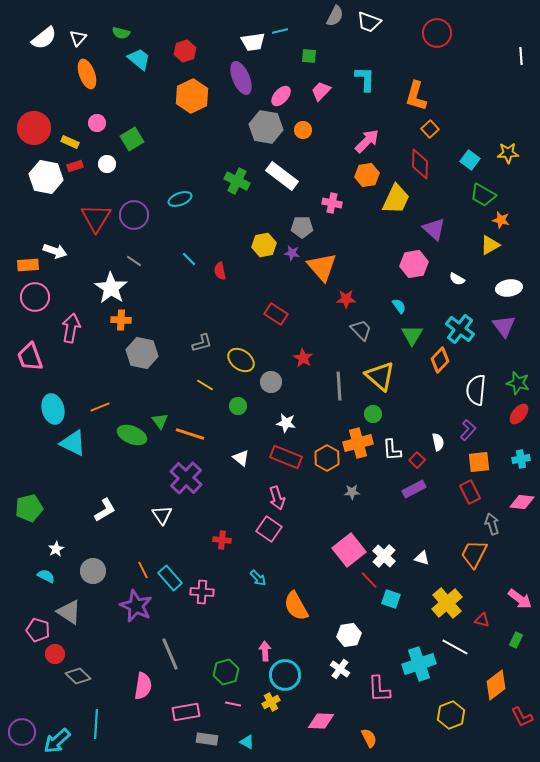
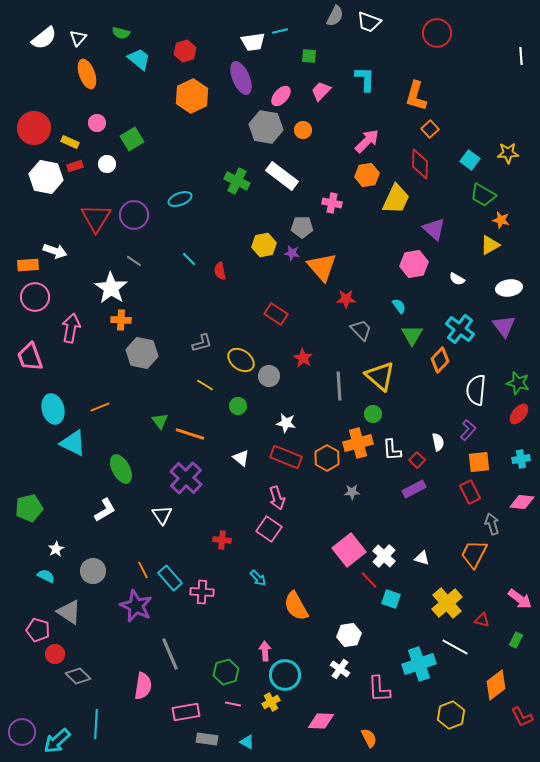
gray circle at (271, 382): moved 2 px left, 6 px up
green ellipse at (132, 435): moved 11 px left, 34 px down; rotated 40 degrees clockwise
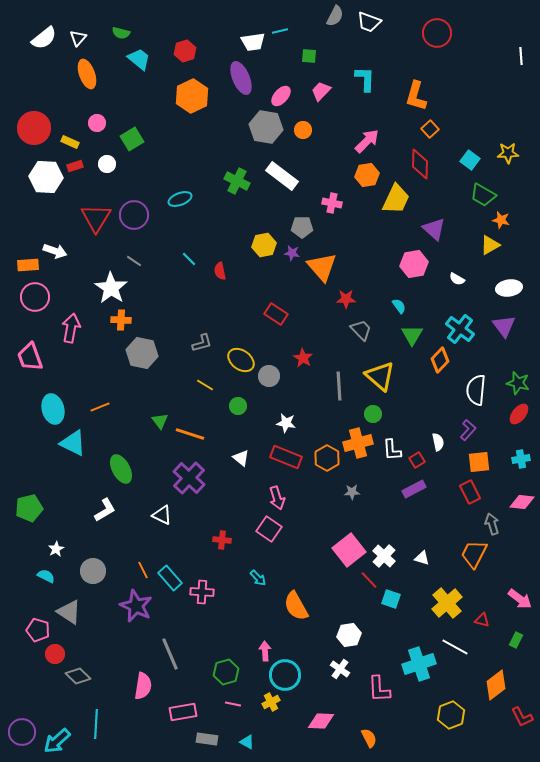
white hexagon at (46, 177): rotated 8 degrees counterclockwise
red square at (417, 460): rotated 14 degrees clockwise
purple cross at (186, 478): moved 3 px right
white triangle at (162, 515): rotated 30 degrees counterclockwise
pink rectangle at (186, 712): moved 3 px left
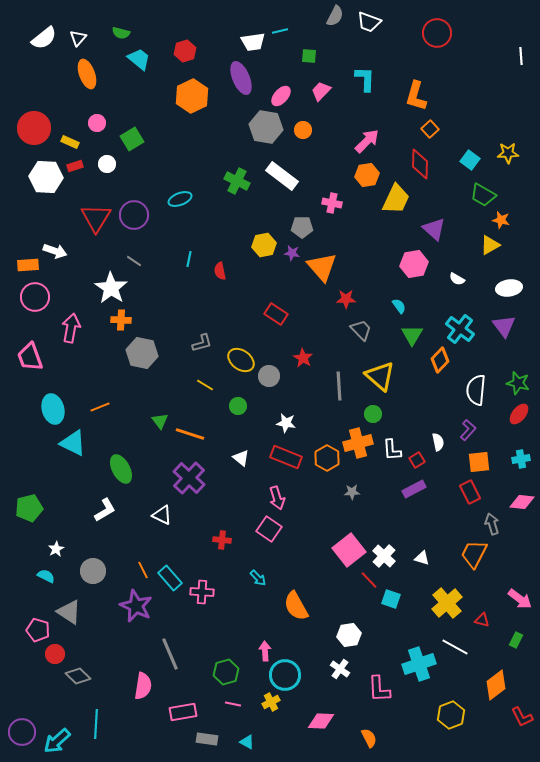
cyan line at (189, 259): rotated 56 degrees clockwise
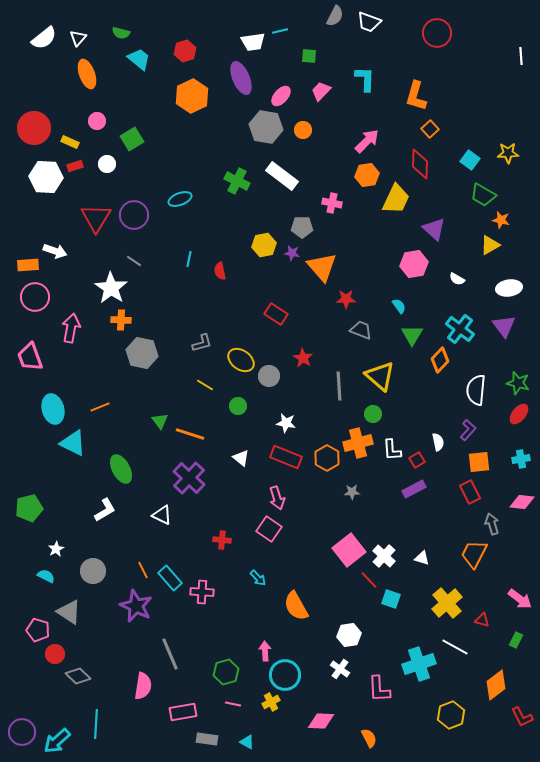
pink circle at (97, 123): moved 2 px up
gray trapezoid at (361, 330): rotated 25 degrees counterclockwise
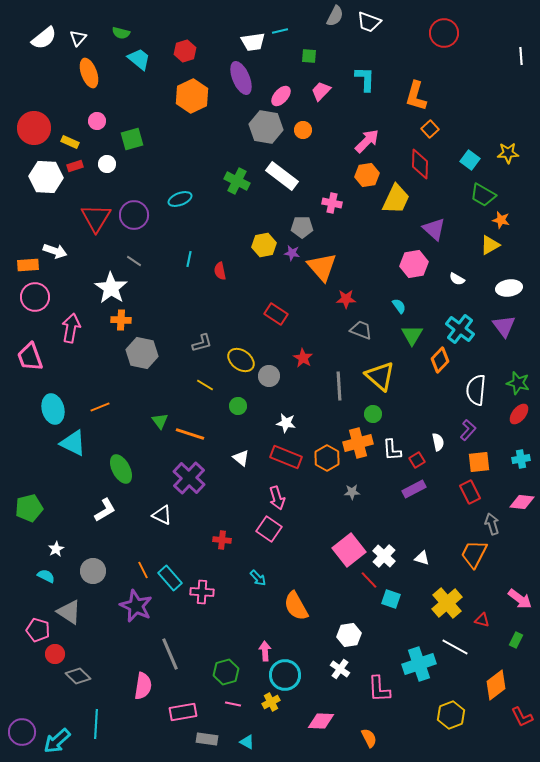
red circle at (437, 33): moved 7 px right
orange ellipse at (87, 74): moved 2 px right, 1 px up
green square at (132, 139): rotated 15 degrees clockwise
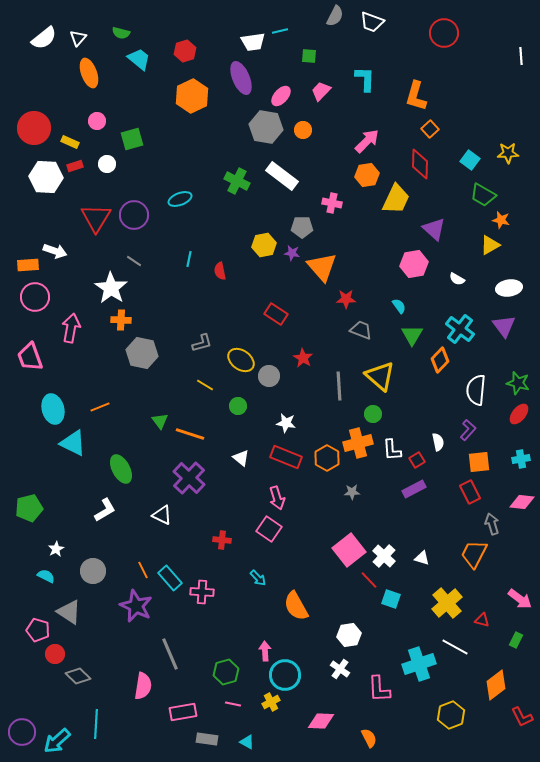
white trapezoid at (369, 22): moved 3 px right
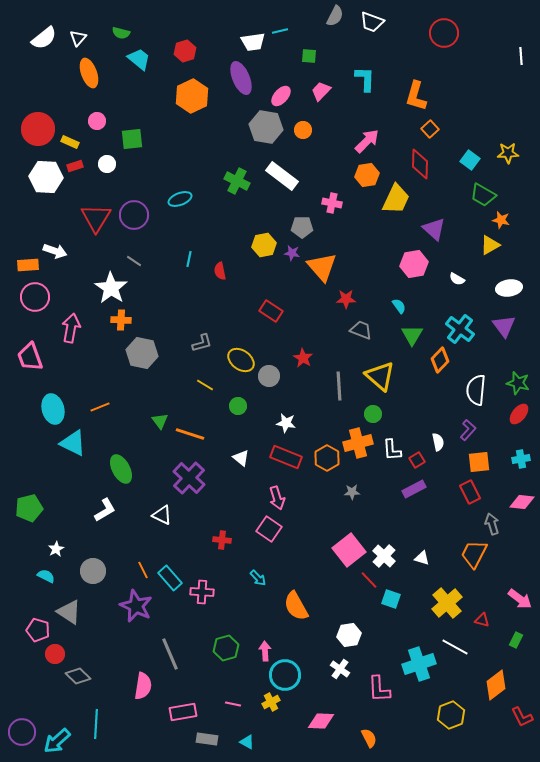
red circle at (34, 128): moved 4 px right, 1 px down
green square at (132, 139): rotated 10 degrees clockwise
red rectangle at (276, 314): moved 5 px left, 3 px up
green hexagon at (226, 672): moved 24 px up
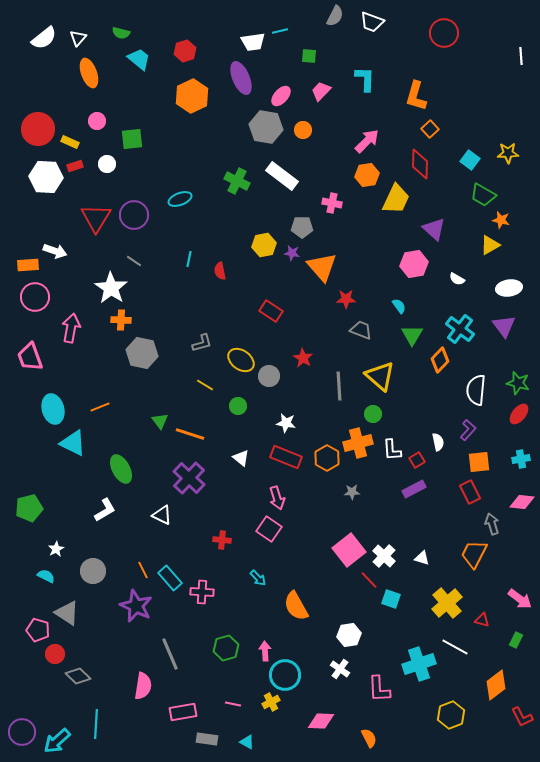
gray triangle at (69, 612): moved 2 px left, 1 px down
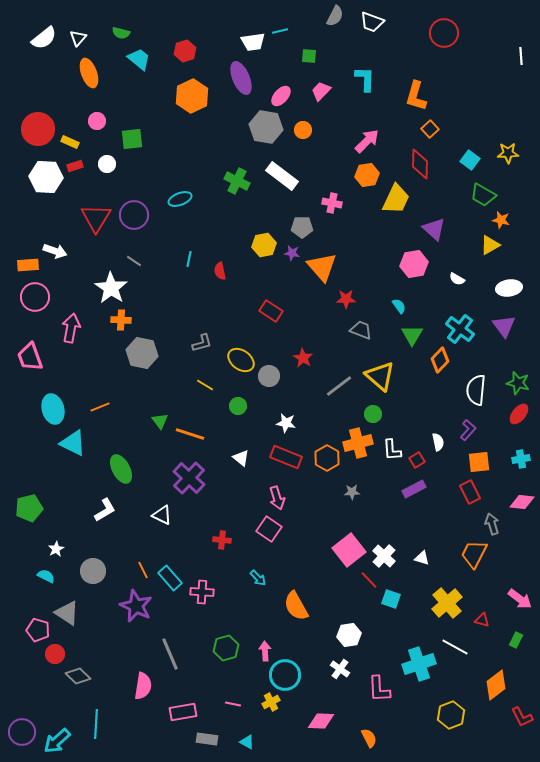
gray line at (339, 386): rotated 56 degrees clockwise
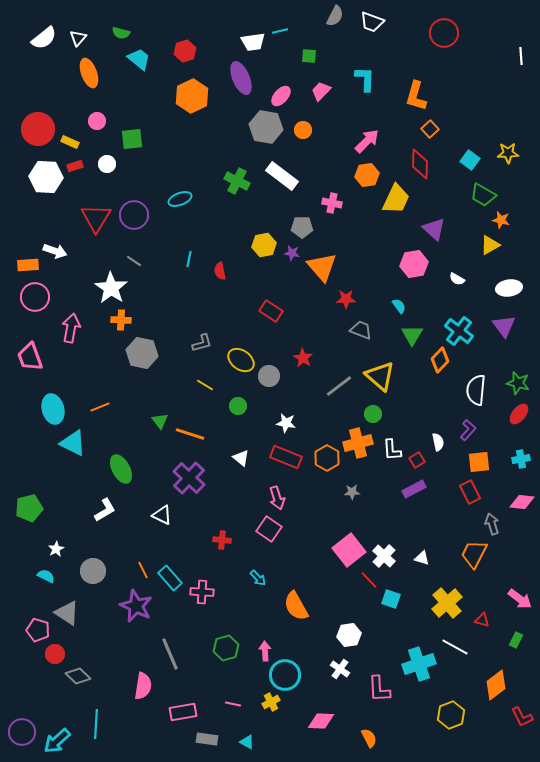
cyan cross at (460, 329): moved 1 px left, 2 px down
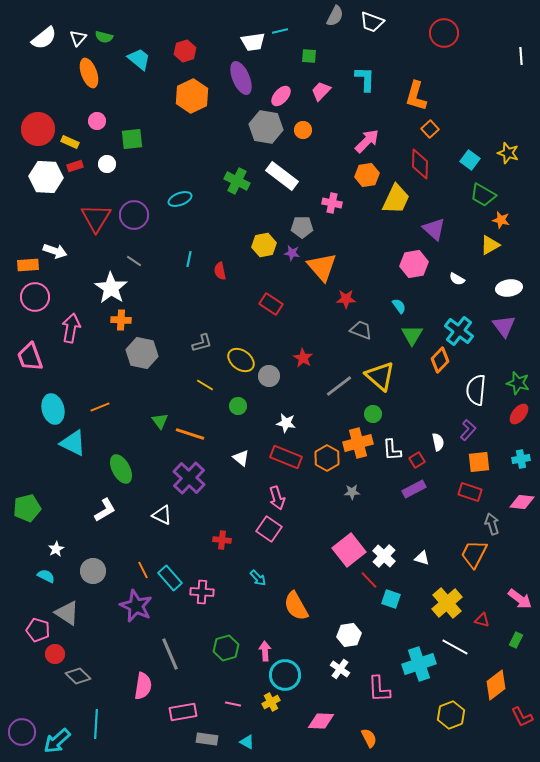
green semicircle at (121, 33): moved 17 px left, 4 px down
yellow star at (508, 153): rotated 20 degrees clockwise
red rectangle at (271, 311): moved 7 px up
red rectangle at (470, 492): rotated 45 degrees counterclockwise
green pentagon at (29, 508): moved 2 px left
